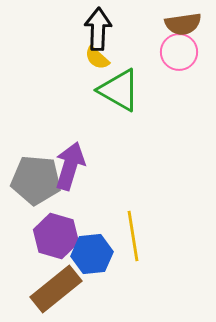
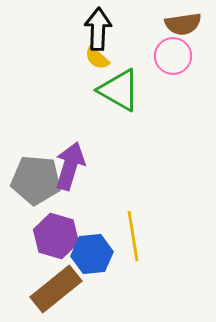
pink circle: moved 6 px left, 4 px down
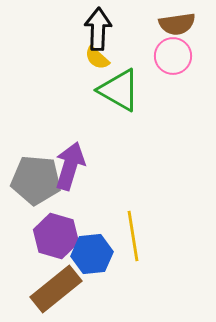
brown semicircle: moved 6 px left
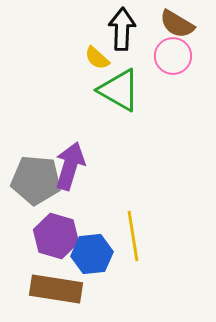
brown semicircle: rotated 39 degrees clockwise
black arrow: moved 24 px right
brown rectangle: rotated 48 degrees clockwise
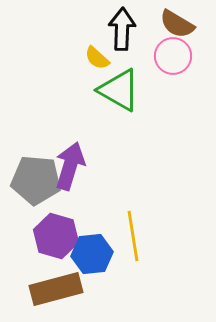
brown rectangle: rotated 24 degrees counterclockwise
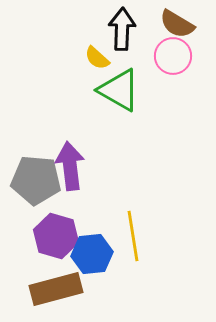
purple arrow: rotated 24 degrees counterclockwise
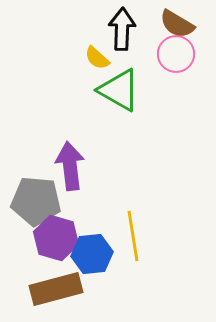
pink circle: moved 3 px right, 2 px up
gray pentagon: moved 21 px down
purple hexagon: moved 2 px down
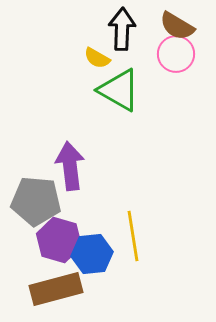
brown semicircle: moved 2 px down
yellow semicircle: rotated 12 degrees counterclockwise
purple hexagon: moved 3 px right, 2 px down
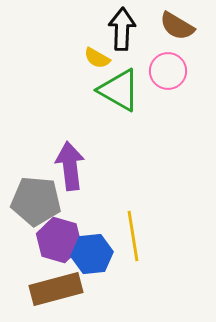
pink circle: moved 8 px left, 17 px down
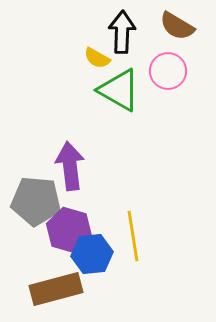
black arrow: moved 3 px down
purple hexagon: moved 10 px right, 10 px up
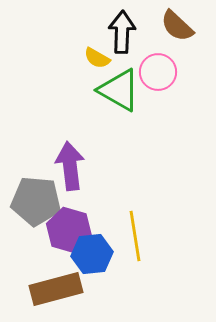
brown semicircle: rotated 12 degrees clockwise
pink circle: moved 10 px left, 1 px down
yellow line: moved 2 px right
